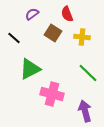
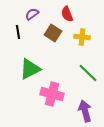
black line: moved 4 px right, 6 px up; rotated 40 degrees clockwise
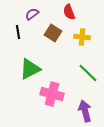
red semicircle: moved 2 px right, 2 px up
